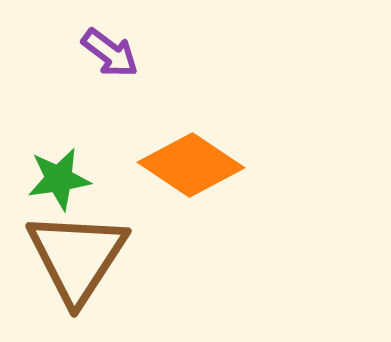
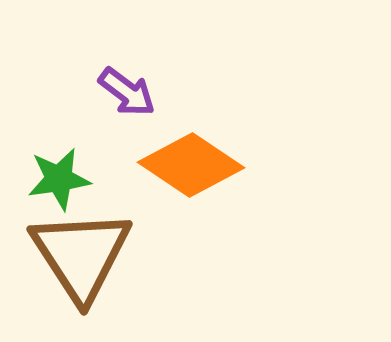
purple arrow: moved 17 px right, 39 px down
brown triangle: moved 4 px right, 2 px up; rotated 6 degrees counterclockwise
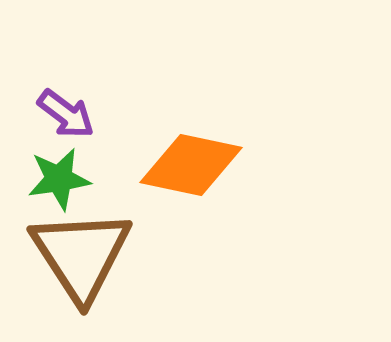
purple arrow: moved 61 px left, 22 px down
orange diamond: rotated 22 degrees counterclockwise
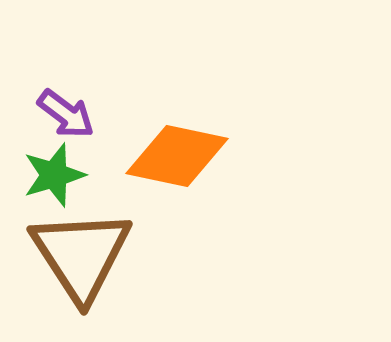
orange diamond: moved 14 px left, 9 px up
green star: moved 5 px left, 4 px up; rotated 8 degrees counterclockwise
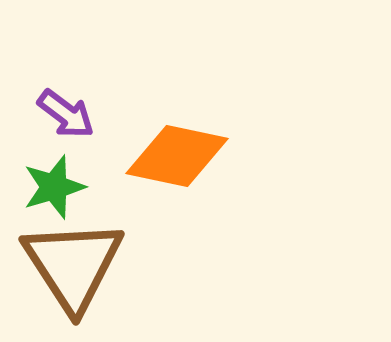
green star: moved 12 px down
brown triangle: moved 8 px left, 10 px down
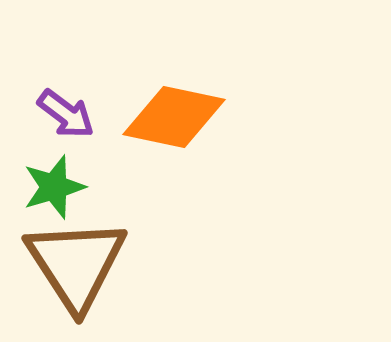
orange diamond: moved 3 px left, 39 px up
brown triangle: moved 3 px right, 1 px up
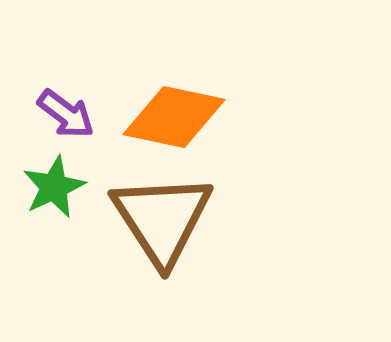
green star: rotated 8 degrees counterclockwise
brown triangle: moved 86 px right, 45 px up
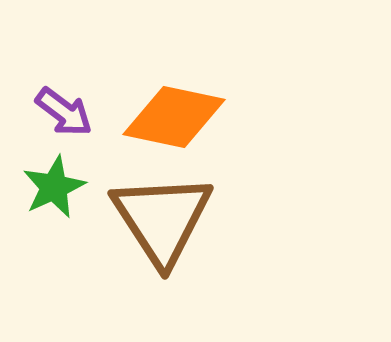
purple arrow: moved 2 px left, 2 px up
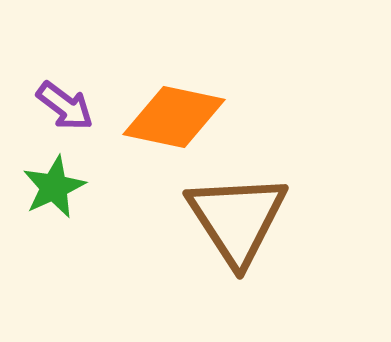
purple arrow: moved 1 px right, 6 px up
brown triangle: moved 75 px right
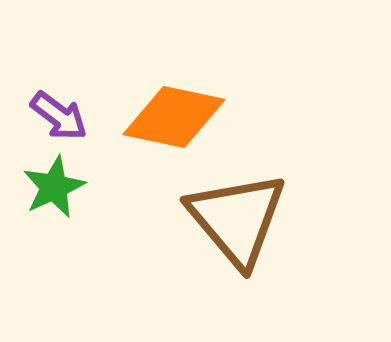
purple arrow: moved 6 px left, 10 px down
brown triangle: rotated 7 degrees counterclockwise
